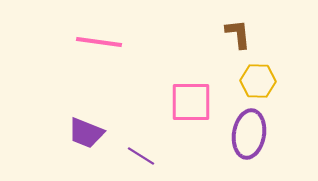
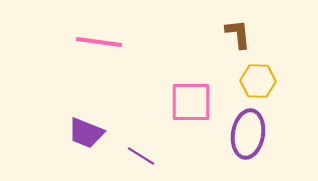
purple ellipse: moved 1 px left
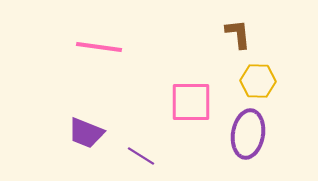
pink line: moved 5 px down
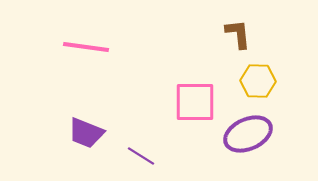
pink line: moved 13 px left
pink square: moved 4 px right
purple ellipse: rotated 57 degrees clockwise
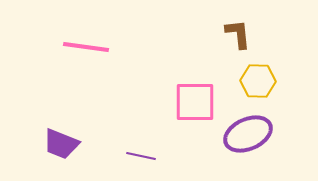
purple trapezoid: moved 25 px left, 11 px down
purple line: rotated 20 degrees counterclockwise
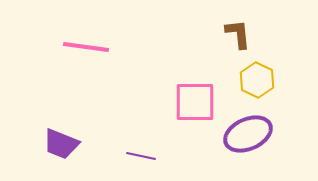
yellow hexagon: moved 1 px left, 1 px up; rotated 24 degrees clockwise
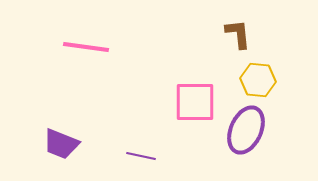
yellow hexagon: moved 1 px right; rotated 20 degrees counterclockwise
purple ellipse: moved 2 px left, 4 px up; rotated 42 degrees counterclockwise
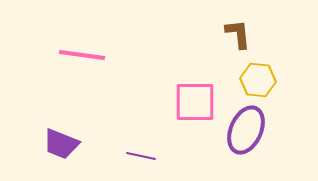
pink line: moved 4 px left, 8 px down
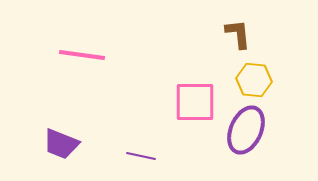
yellow hexagon: moved 4 px left
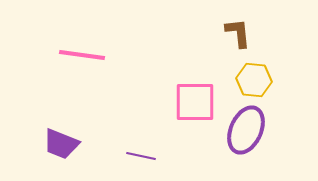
brown L-shape: moved 1 px up
